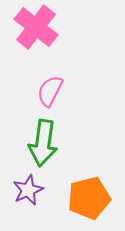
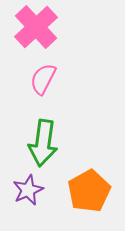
pink cross: rotated 9 degrees clockwise
pink semicircle: moved 7 px left, 12 px up
orange pentagon: moved 7 px up; rotated 15 degrees counterclockwise
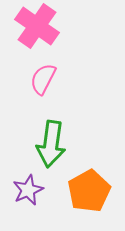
pink cross: moved 1 px right, 1 px up; rotated 12 degrees counterclockwise
green arrow: moved 8 px right, 1 px down
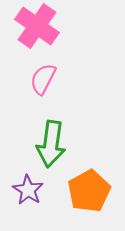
purple star: rotated 16 degrees counterclockwise
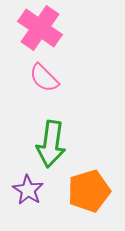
pink cross: moved 3 px right, 2 px down
pink semicircle: moved 1 px right, 1 px up; rotated 72 degrees counterclockwise
orange pentagon: rotated 12 degrees clockwise
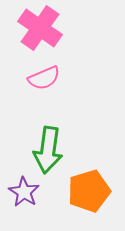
pink semicircle: rotated 68 degrees counterclockwise
green arrow: moved 3 px left, 6 px down
purple star: moved 4 px left, 2 px down
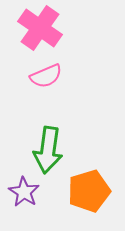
pink semicircle: moved 2 px right, 2 px up
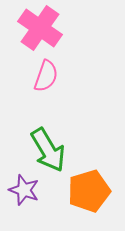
pink semicircle: rotated 48 degrees counterclockwise
green arrow: rotated 39 degrees counterclockwise
purple star: moved 2 px up; rotated 12 degrees counterclockwise
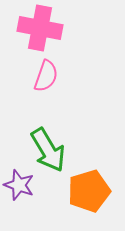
pink cross: rotated 24 degrees counterclockwise
purple star: moved 5 px left, 5 px up
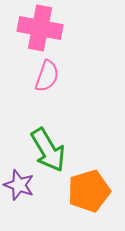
pink semicircle: moved 1 px right
